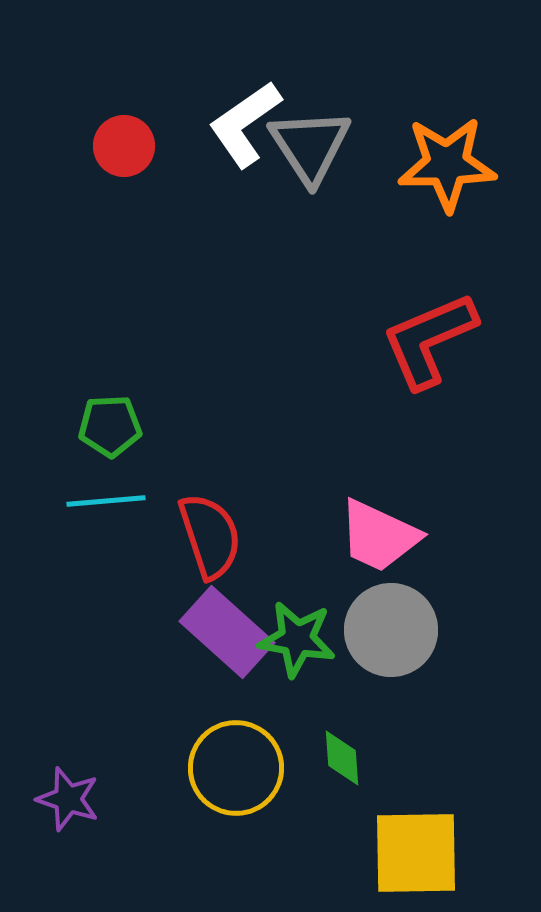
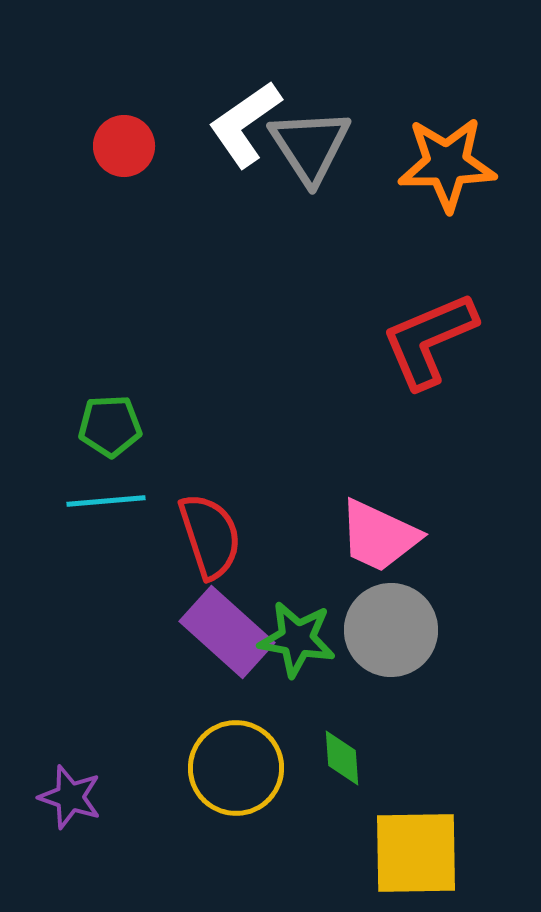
purple star: moved 2 px right, 2 px up
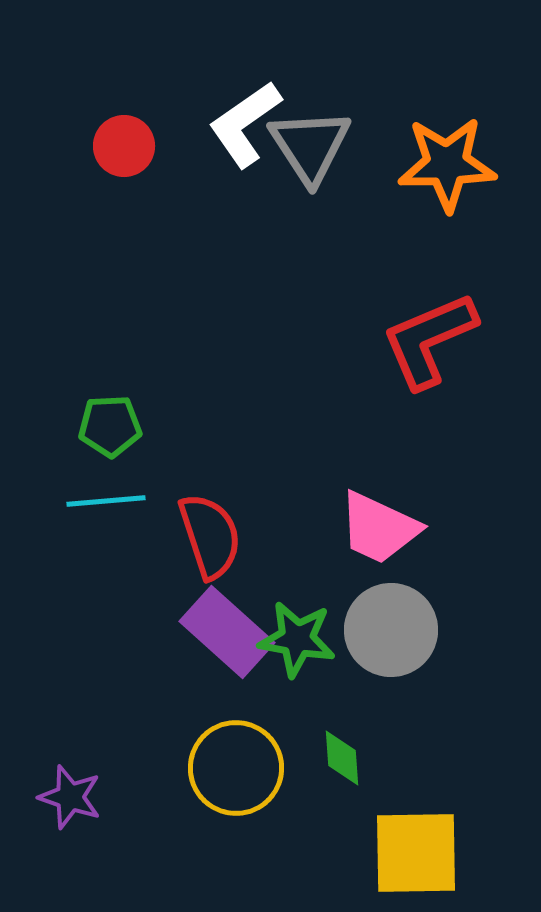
pink trapezoid: moved 8 px up
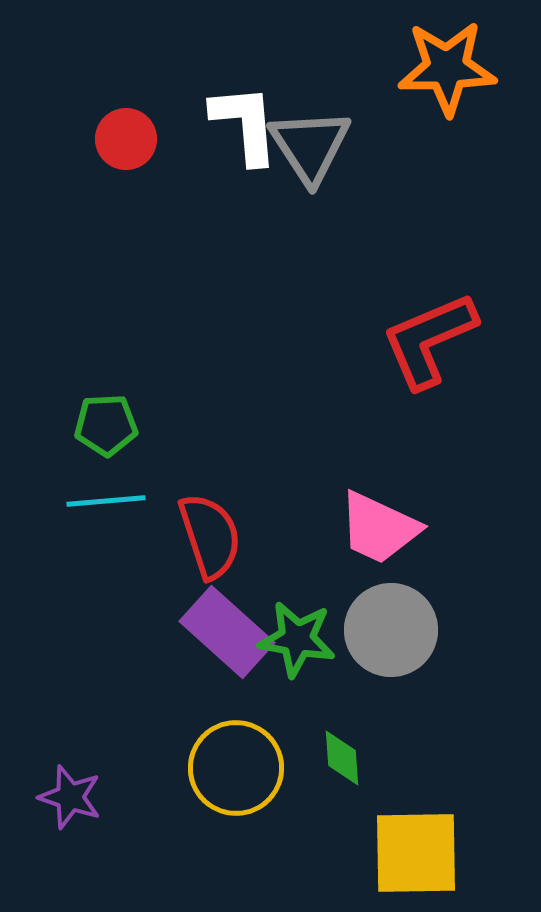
white L-shape: rotated 120 degrees clockwise
red circle: moved 2 px right, 7 px up
orange star: moved 96 px up
green pentagon: moved 4 px left, 1 px up
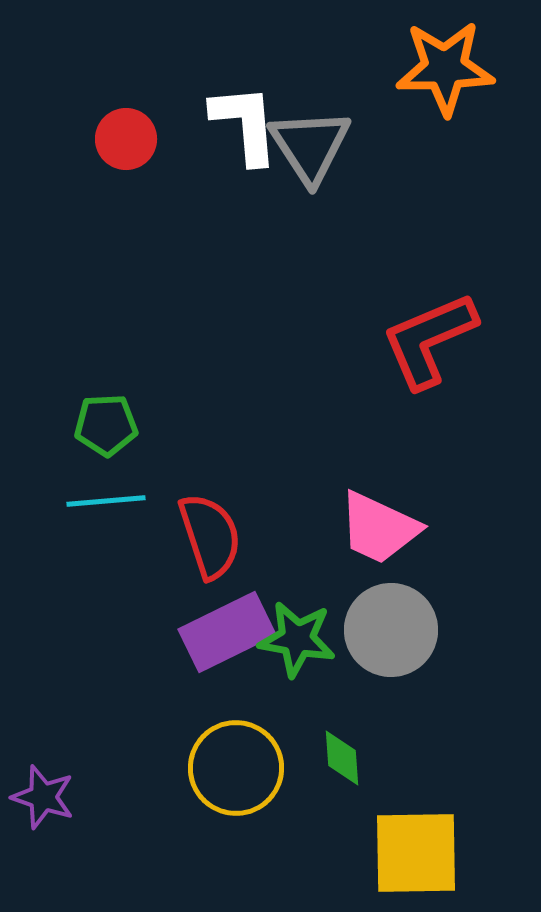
orange star: moved 2 px left
purple rectangle: rotated 68 degrees counterclockwise
purple star: moved 27 px left
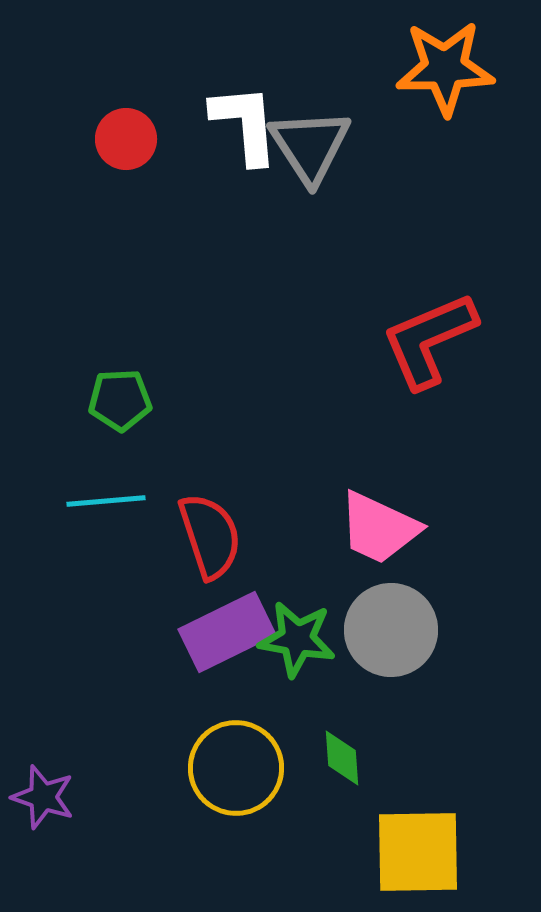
green pentagon: moved 14 px right, 25 px up
yellow square: moved 2 px right, 1 px up
